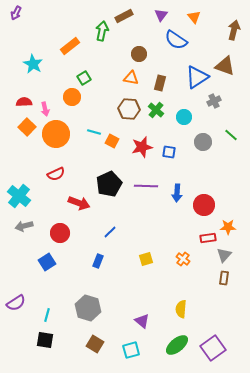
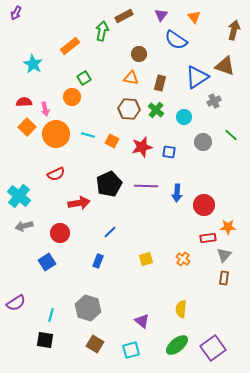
cyan line at (94, 132): moved 6 px left, 3 px down
red arrow at (79, 203): rotated 30 degrees counterclockwise
cyan line at (47, 315): moved 4 px right
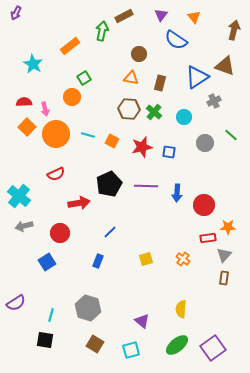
green cross at (156, 110): moved 2 px left, 2 px down
gray circle at (203, 142): moved 2 px right, 1 px down
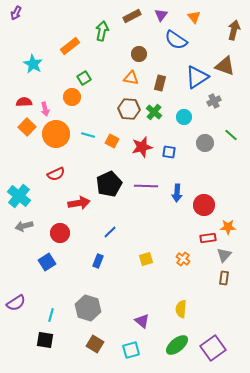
brown rectangle at (124, 16): moved 8 px right
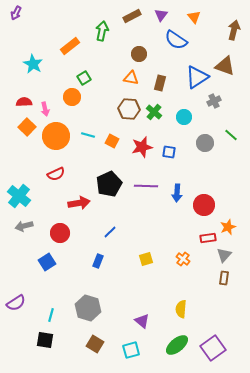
orange circle at (56, 134): moved 2 px down
orange star at (228, 227): rotated 21 degrees counterclockwise
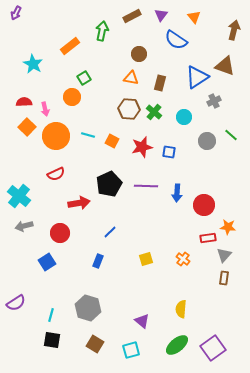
gray circle at (205, 143): moved 2 px right, 2 px up
orange star at (228, 227): rotated 28 degrees clockwise
black square at (45, 340): moved 7 px right
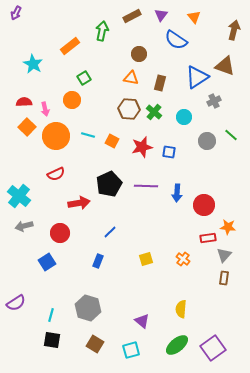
orange circle at (72, 97): moved 3 px down
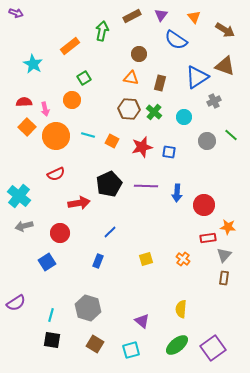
purple arrow at (16, 13): rotated 96 degrees counterclockwise
brown arrow at (234, 30): moved 9 px left; rotated 108 degrees clockwise
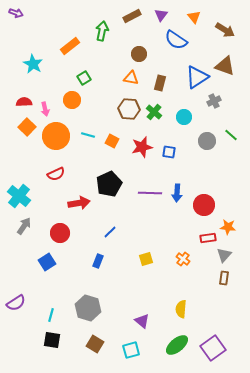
purple line at (146, 186): moved 4 px right, 7 px down
gray arrow at (24, 226): rotated 138 degrees clockwise
